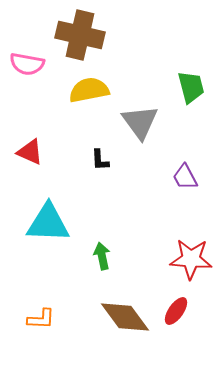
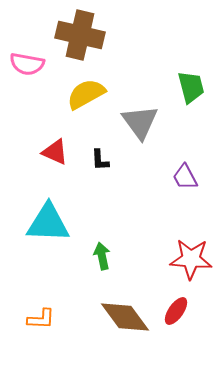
yellow semicircle: moved 3 px left, 4 px down; rotated 18 degrees counterclockwise
red triangle: moved 25 px right
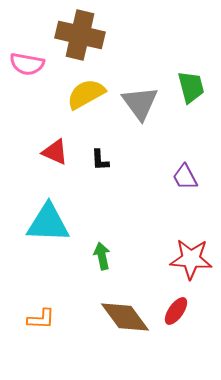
gray triangle: moved 19 px up
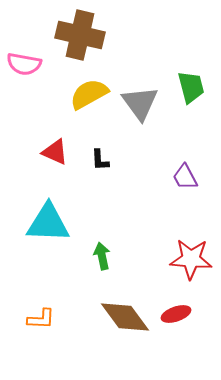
pink semicircle: moved 3 px left
yellow semicircle: moved 3 px right
red ellipse: moved 3 px down; rotated 36 degrees clockwise
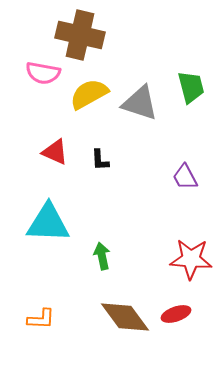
pink semicircle: moved 19 px right, 9 px down
gray triangle: rotated 36 degrees counterclockwise
